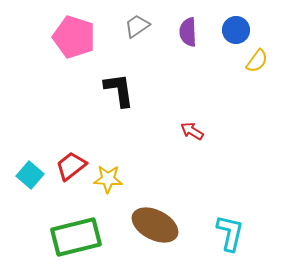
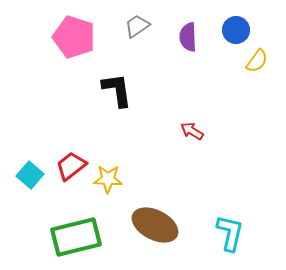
purple semicircle: moved 5 px down
black L-shape: moved 2 px left
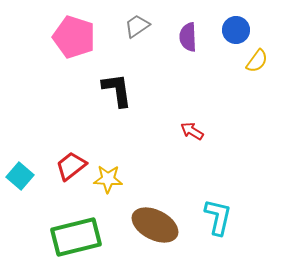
cyan square: moved 10 px left, 1 px down
cyan L-shape: moved 12 px left, 16 px up
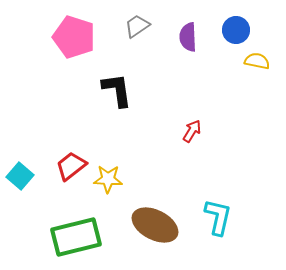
yellow semicircle: rotated 115 degrees counterclockwise
red arrow: rotated 90 degrees clockwise
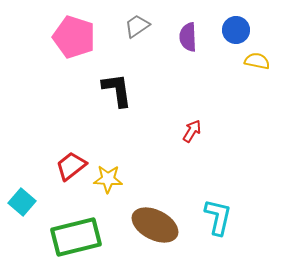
cyan square: moved 2 px right, 26 px down
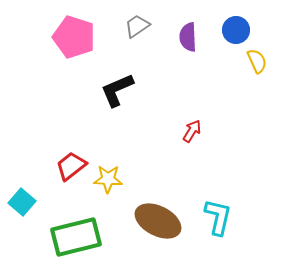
yellow semicircle: rotated 55 degrees clockwise
black L-shape: rotated 105 degrees counterclockwise
brown ellipse: moved 3 px right, 4 px up
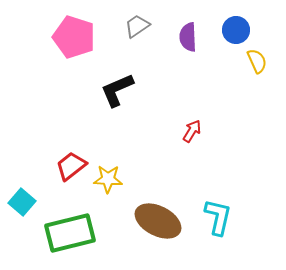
green rectangle: moved 6 px left, 4 px up
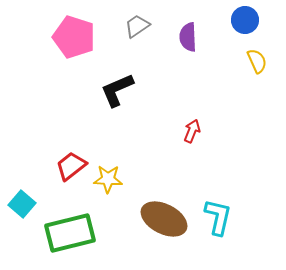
blue circle: moved 9 px right, 10 px up
red arrow: rotated 10 degrees counterclockwise
cyan square: moved 2 px down
brown ellipse: moved 6 px right, 2 px up
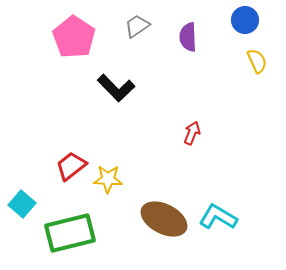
pink pentagon: rotated 15 degrees clockwise
black L-shape: moved 1 px left, 2 px up; rotated 111 degrees counterclockwise
red arrow: moved 2 px down
cyan L-shape: rotated 72 degrees counterclockwise
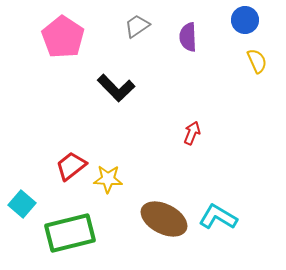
pink pentagon: moved 11 px left
